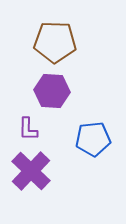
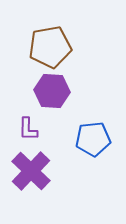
brown pentagon: moved 5 px left, 5 px down; rotated 12 degrees counterclockwise
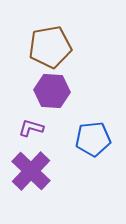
purple L-shape: moved 3 px right, 1 px up; rotated 105 degrees clockwise
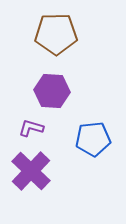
brown pentagon: moved 6 px right, 13 px up; rotated 9 degrees clockwise
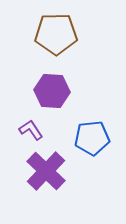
purple L-shape: moved 2 px down; rotated 40 degrees clockwise
blue pentagon: moved 1 px left, 1 px up
purple cross: moved 15 px right
